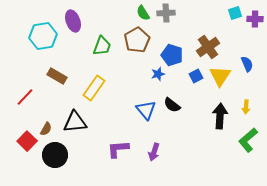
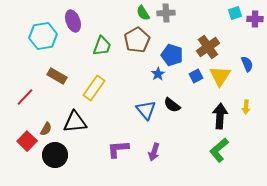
blue star: rotated 16 degrees counterclockwise
green L-shape: moved 29 px left, 10 px down
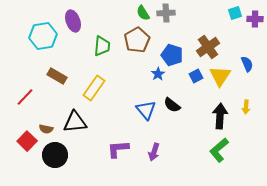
green trapezoid: rotated 15 degrees counterclockwise
brown semicircle: rotated 72 degrees clockwise
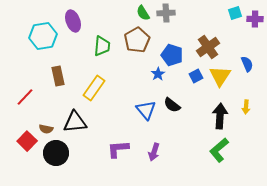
brown rectangle: moved 1 px right; rotated 48 degrees clockwise
black circle: moved 1 px right, 2 px up
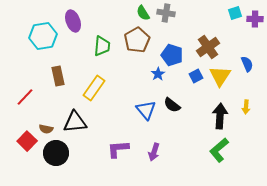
gray cross: rotated 12 degrees clockwise
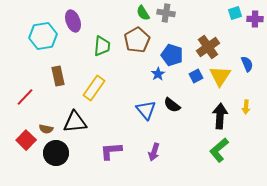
red square: moved 1 px left, 1 px up
purple L-shape: moved 7 px left, 2 px down
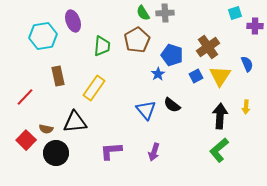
gray cross: moved 1 px left; rotated 12 degrees counterclockwise
purple cross: moved 7 px down
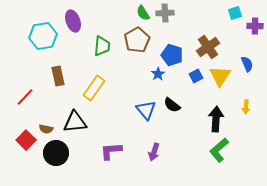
black arrow: moved 4 px left, 3 px down
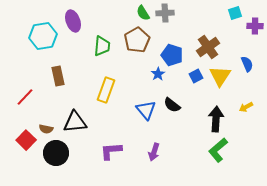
yellow rectangle: moved 12 px right, 2 px down; rotated 15 degrees counterclockwise
yellow arrow: rotated 56 degrees clockwise
green L-shape: moved 1 px left
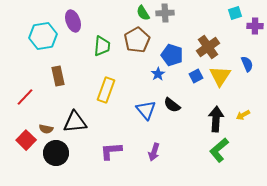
yellow arrow: moved 3 px left, 8 px down
green L-shape: moved 1 px right
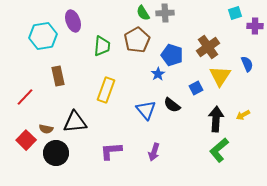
blue square: moved 12 px down
